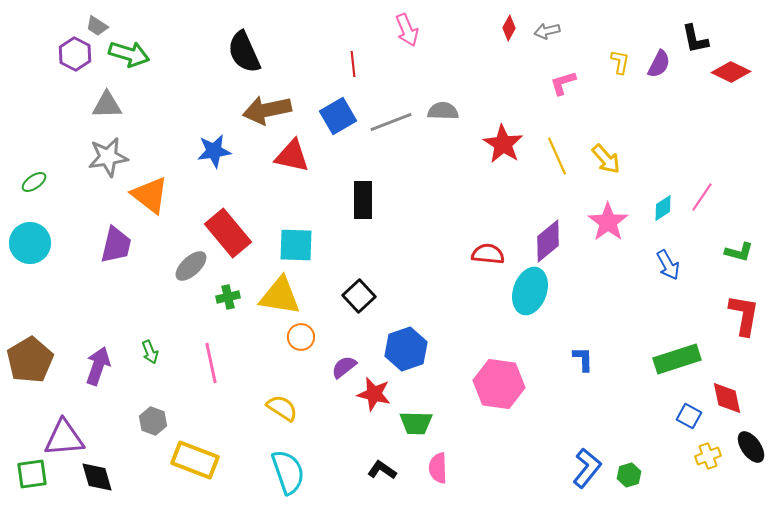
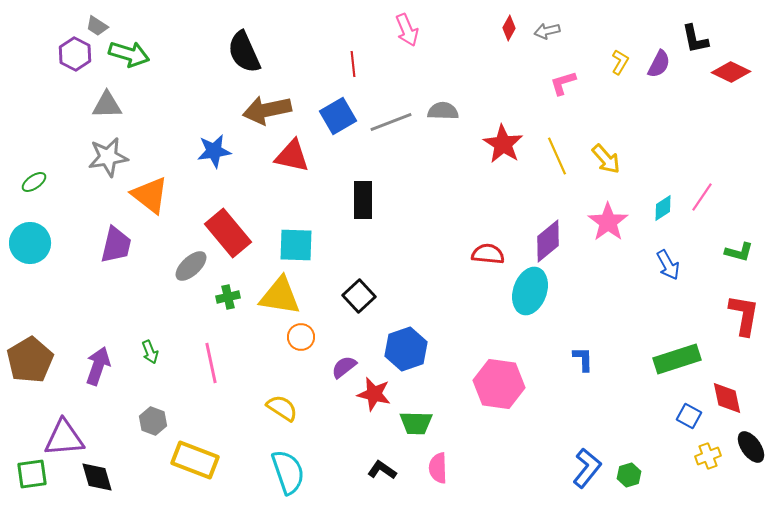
yellow L-shape at (620, 62): rotated 20 degrees clockwise
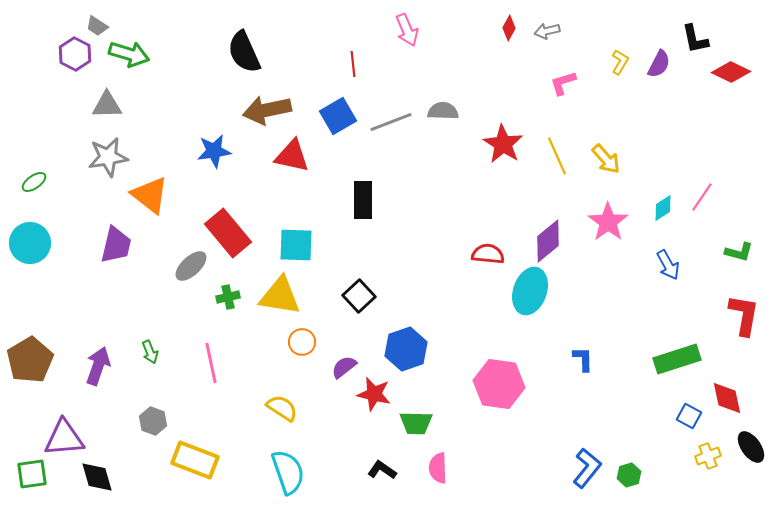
orange circle at (301, 337): moved 1 px right, 5 px down
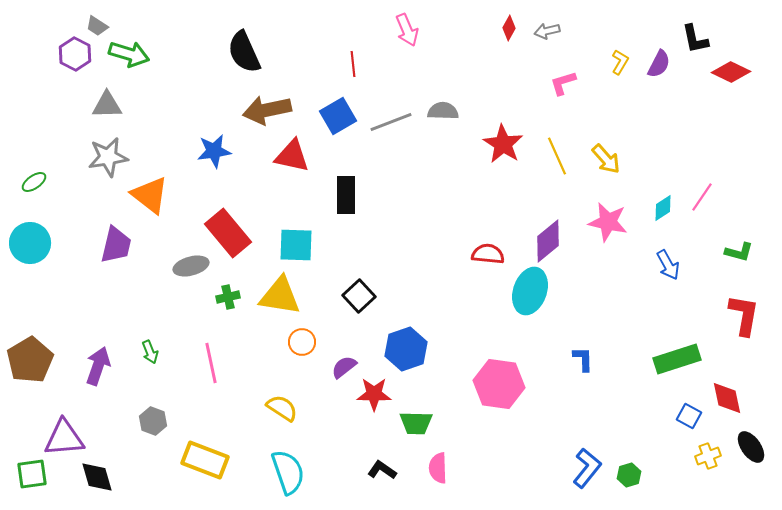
black rectangle at (363, 200): moved 17 px left, 5 px up
pink star at (608, 222): rotated 24 degrees counterclockwise
gray ellipse at (191, 266): rotated 28 degrees clockwise
red star at (374, 394): rotated 12 degrees counterclockwise
yellow rectangle at (195, 460): moved 10 px right
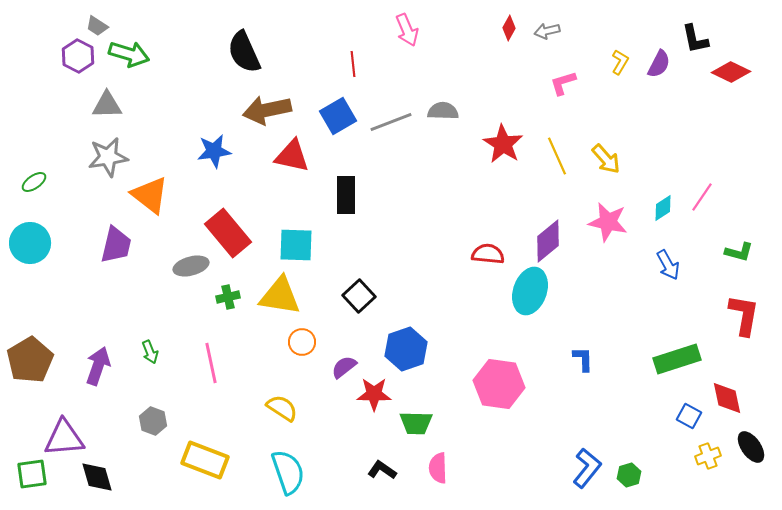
purple hexagon at (75, 54): moved 3 px right, 2 px down
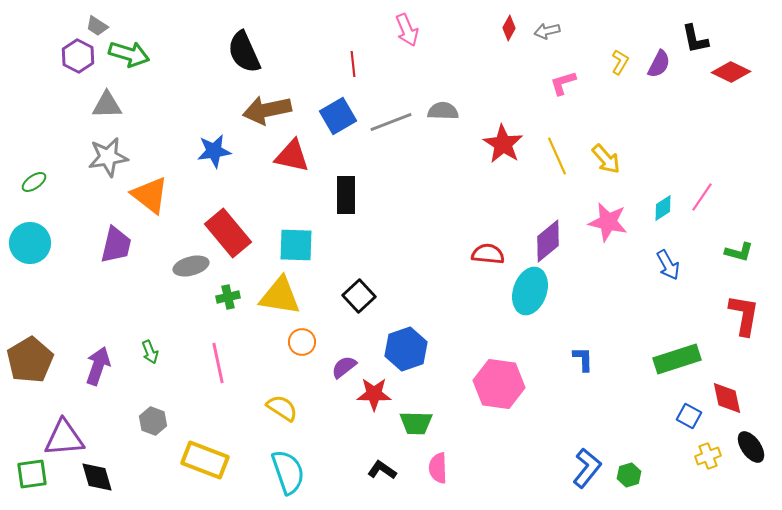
pink line at (211, 363): moved 7 px right
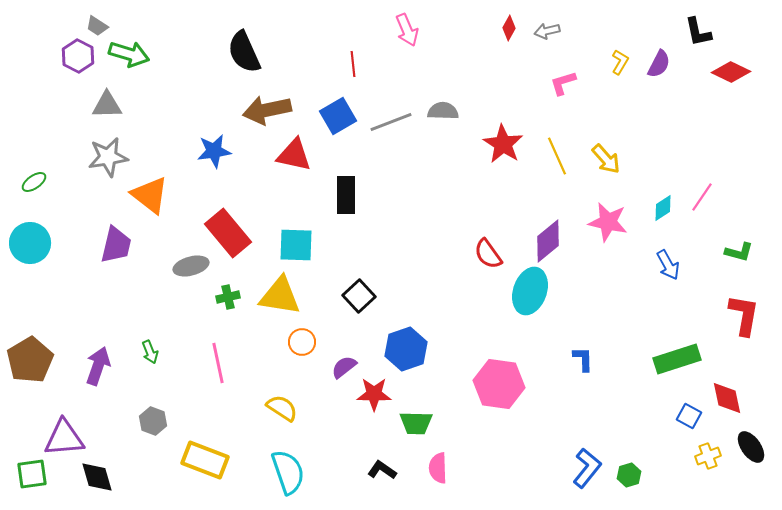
black L-shape at (695, 39): moved 3 px right, 7 px up
red triangle at (292, 156): moved 2 px right, 1 px up
red semicircle at (488, 254): rotated 132 degrees counterclockwise
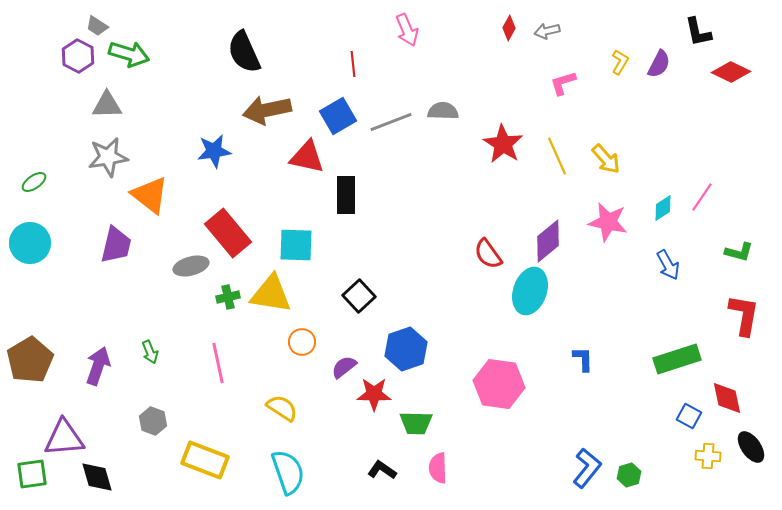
red triangle at (294, 155): moved 13 px right, 2 px down
yellow triangle at (280, 296): moved 9 px left, 2 px up
yellow cross at (708, 456): rotated 25 degrees clockwise
